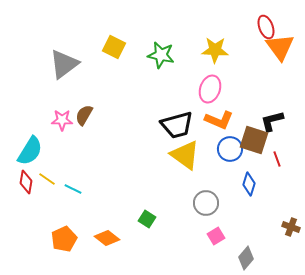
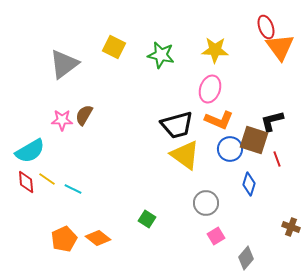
cyan semicircle: rotated 28 degrees clockwise
red diamond: rotated 15 degrees counterclockwise
orange diamond: moved 9 px left
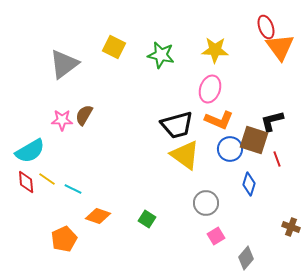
orange diamond: moved 22 px up; rotated 20 degrees counterclockwise
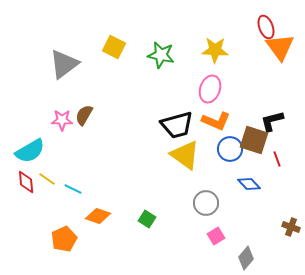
orange L-shape: moved 3 px left, 1 px down
blue diamond: rotated 60 degrees counterclockwise
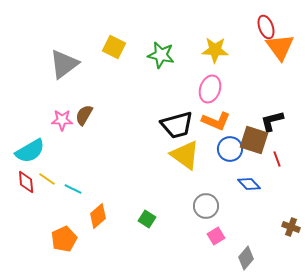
gray circle: moved 3 px down
orange diamond: rotated 60 degrees counterclockwise
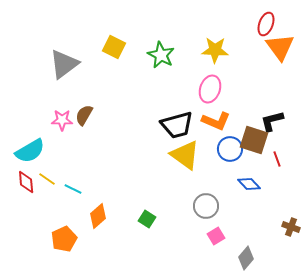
red ellipse: moved 3 px up; rotated 40 degrees clockwise
green star: rotated 16 degrees clockwise
